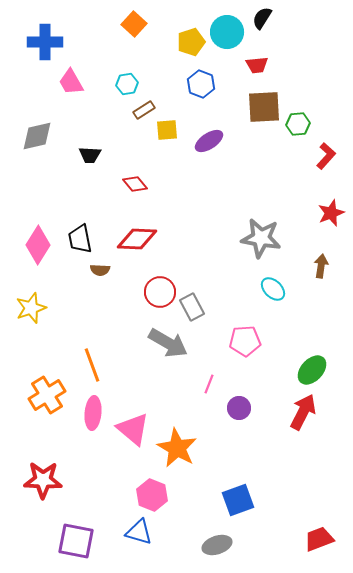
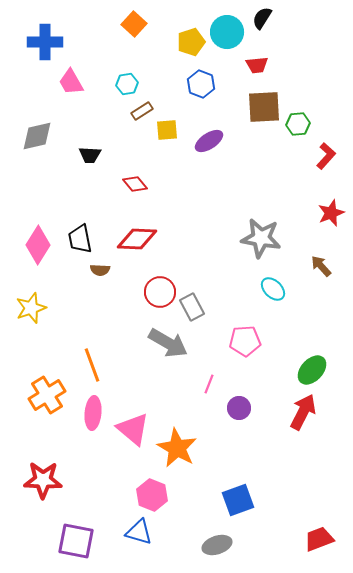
brown rectangle at (144, 110): moved 2 px left, 1 px down
brown arrow at (321, 266): rotated 50 degrees counterclockwise
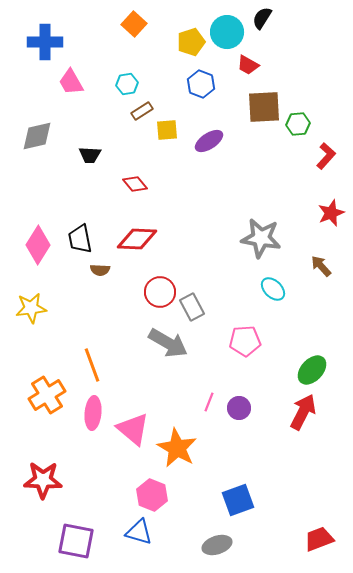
red trapezoid at (257, 65): moved 9 px left; rotated 35 degrees clockwise
yellow star at (31, 308): rotated 12 degrees clockwise
pink line at (209, 384): moved 18 px down
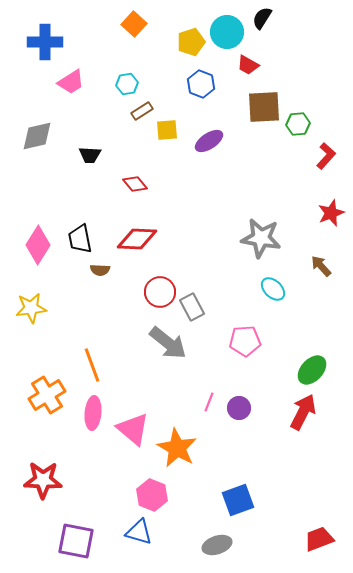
pink trapezoid at (71, 82): rotated 92 degrees counterclockwise
gray arrow at (168, 343): rotated 9 degrees clockwise
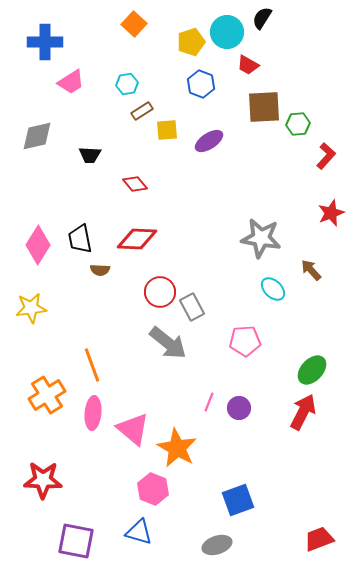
brown arrow at (321, 266): moved 10 px left, 4 px down
pink hexagon at (152, 495): moved 1 px right, 6 px up
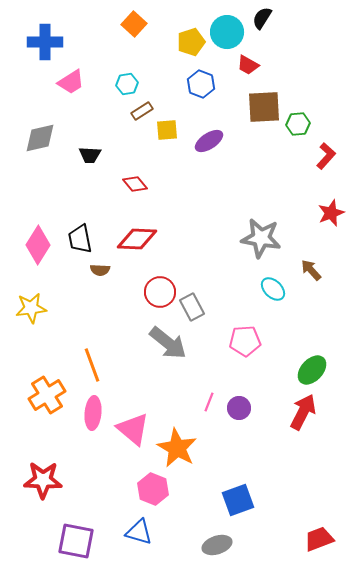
gray diamond at (37, 136): moved 3 px right, 2 px down
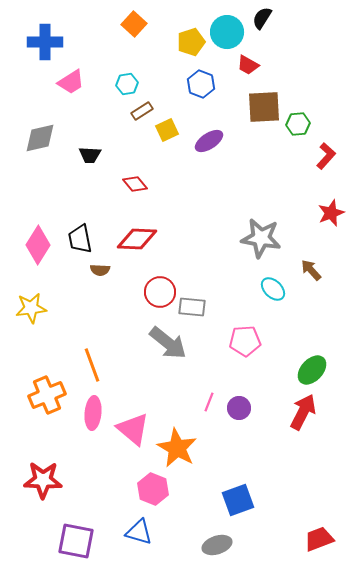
yellow square at (167, 130): rotated 20 degrees counterclockwise
gray rectangle at (192, 307): rotated 56 degrees counterclockwise
orange cross at (47, 395): rotated 9 degrees clockwise
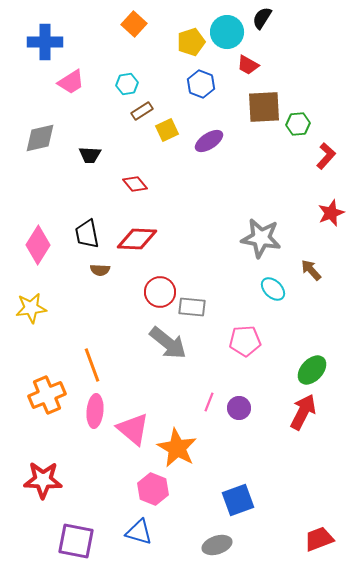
black trapezoid at (80, 239): moved 7 px right, 5 px up
pink ellipse at (93, 413): moved 2 px right, 2 px up
